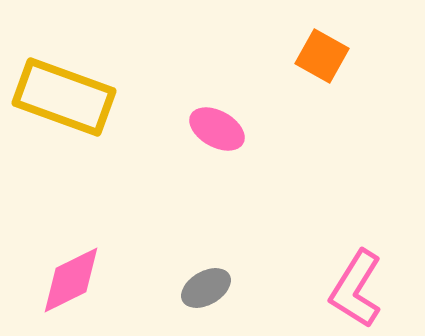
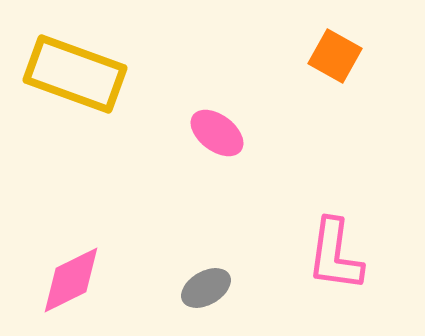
orange square: moved 13 px right
yellow rectangle: moved 11 px right, 23 px up
pink ellipse: moved 4 px down; rotated 8 degrees clockwise
pink L-shape: moved 21 px left, 34 px up; rotated 24 degrees counterclockwise
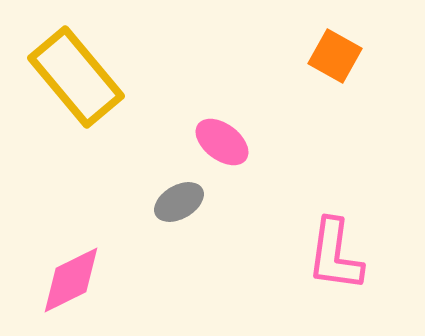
yellow rectangle: moved 1 px right, 3 px down; rotated 30 degrees clockwise
pink ellipse: moved 5 px right, 9 px down
gray ellipse: moved 27 px left, 86 px up
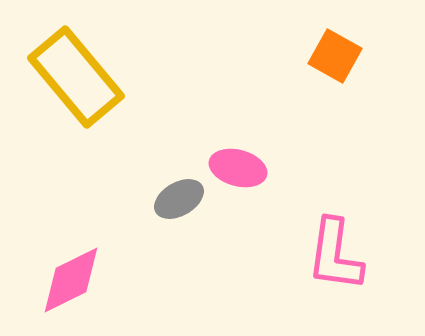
pink ellipse: moved 16 px right, 26 px down; rotated 22 degrees counterclockwise
gray ellipse: moved 3 px up
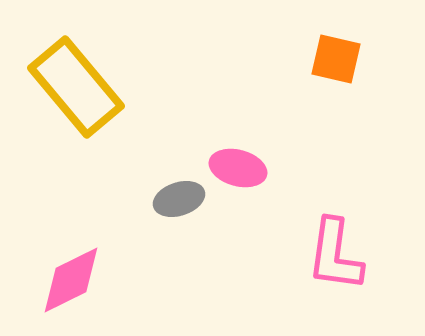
orange square: moved 1 px right, 3 px down; rotated 16 degrees counterclockwise
yellow rectangle: moved 10 px down
gray ellipse: rotated 12 degrees clockwise
